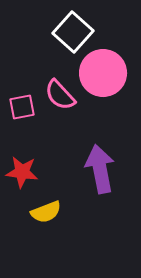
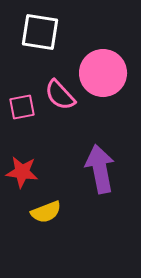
white square: moved 33 px left; rotated 33 degrees counterclockwise
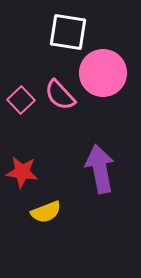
white square: moved 28 px right
pink square: moved 1 px left, 7 px up; rotated 32 degrees counterclockwise
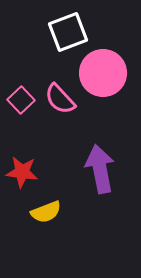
white square: rotated 30 degrees counterclockwise
pink semicircle: moved 4 px down
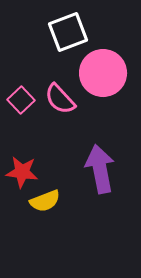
yellow semicircle: moved 1 px left, 11 px up
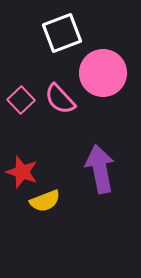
white square: moved 6 px left, 1 px down
red star: rotated 12 degrees clockwise
